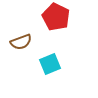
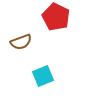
cyan square: moved 7 px left, 12 px down
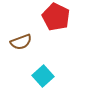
cyan square: rotated 20 degrees counterclockwise
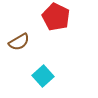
brown semicircle: moved 2 px left; rotated 10 degrees counterclockwise
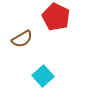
brown semicircle: moved 3 px right, 3 px up
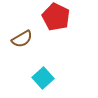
cyan square: moved 2 px down
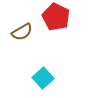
brown semicircle: moved 7 px up
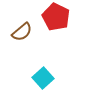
brown semicircle: rotated 10 degrees counterclockwise
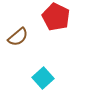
brown semicircle: moved 4 px left, 5 px down
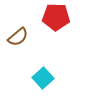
red pentagon: rotated 24 degrees counterclockwise
